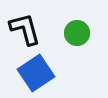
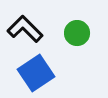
black L-shape: rotated 30 degrees counterclockwise
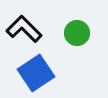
black L-shape: moved 1 px left
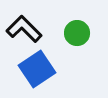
blue square: moved 1 px right, 4 px up
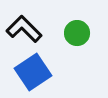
blue square: moved 4 px left, 3 px down
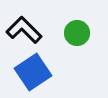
black L-shape: moved 1 px down
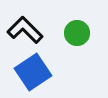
black L-shape: moved 1 px right
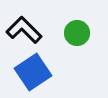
black L-shape: moved 1 px left
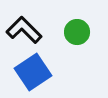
green circle: moved 1 px up
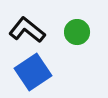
black L-shape: moved 3 px right; rotated 6 degrees counterclockwise
